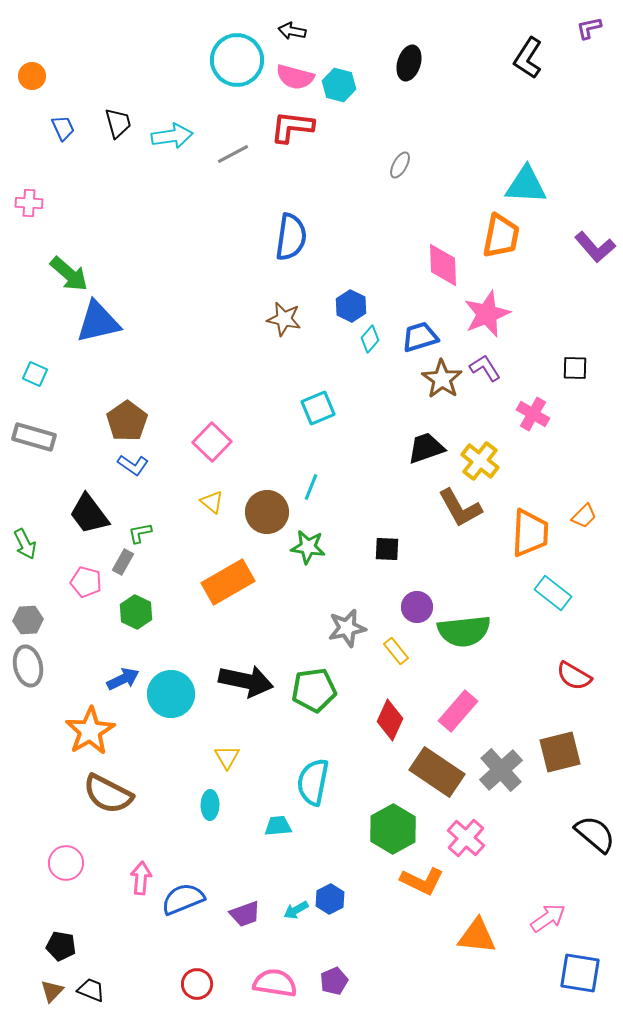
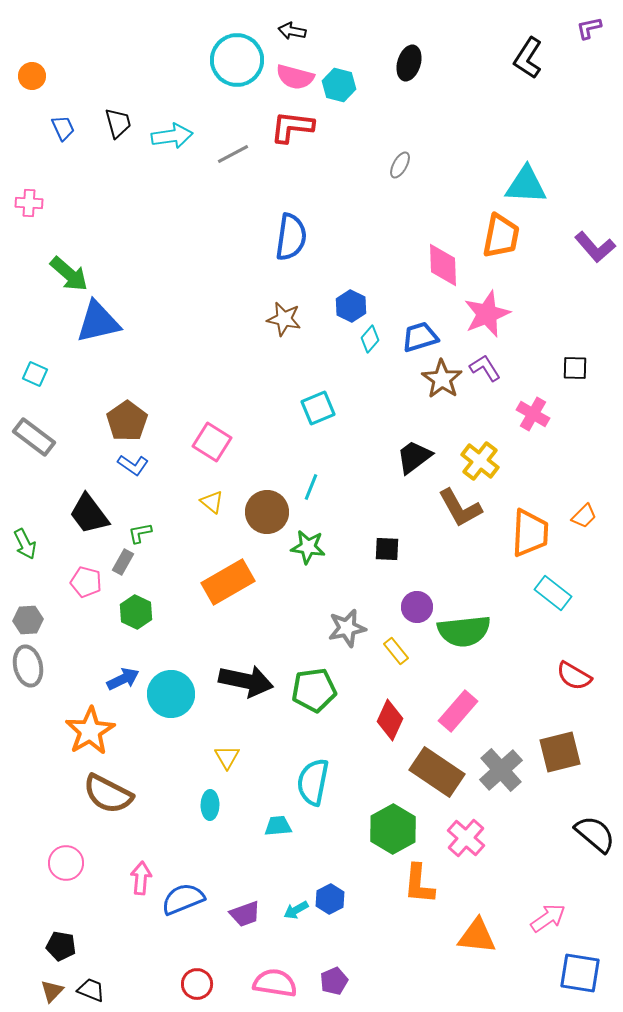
gray rectangle at (34, 437): rotated 21 degrees clockwise
pink square at (212, 442): rotated 12 degrees counterclockwise
black trapezoid at (426, 448): moved 12 px left, 9 px down; rotated 18 degrees counterclockwise
orange L-shape at (422, 881): moved 3 px left, 3 px down; rotated 69 degrees clockwise
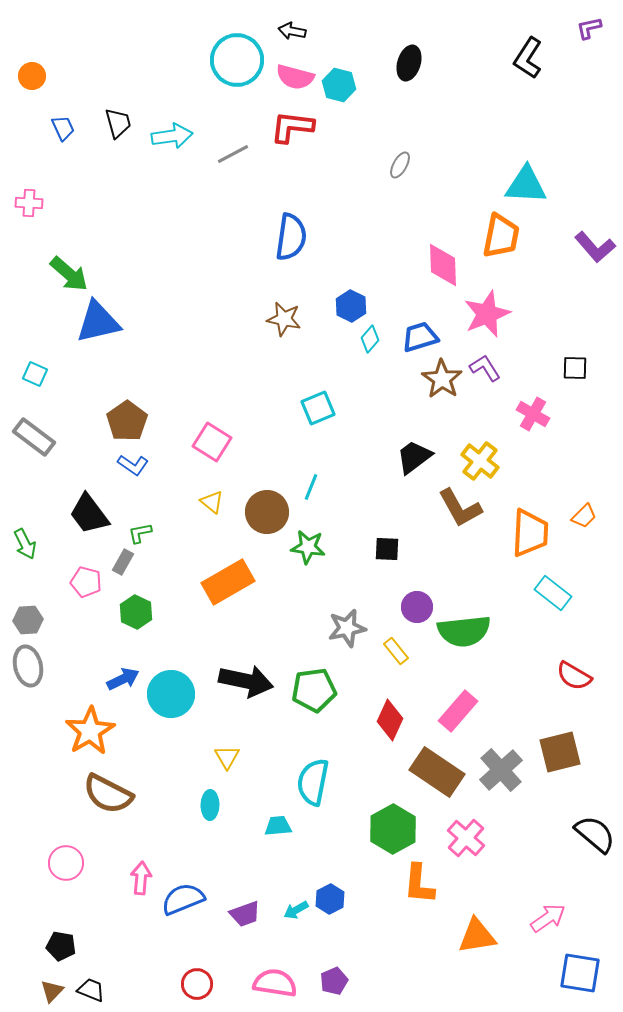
orange triangle at (477, 936): rotated 15 degrees counterclockwise
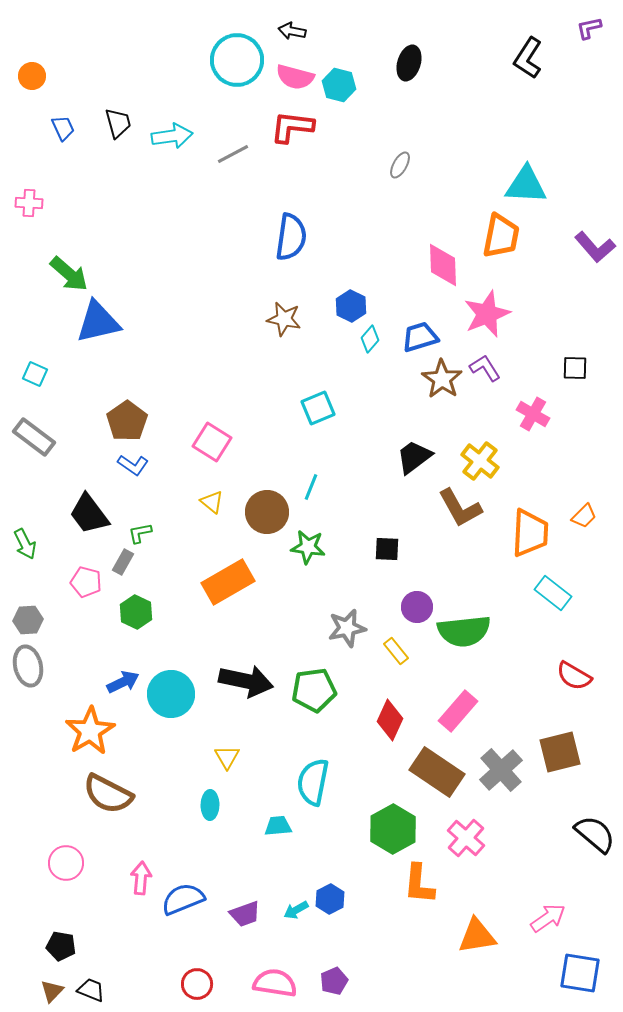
blue arrow at (123, 679): moved 3 px down
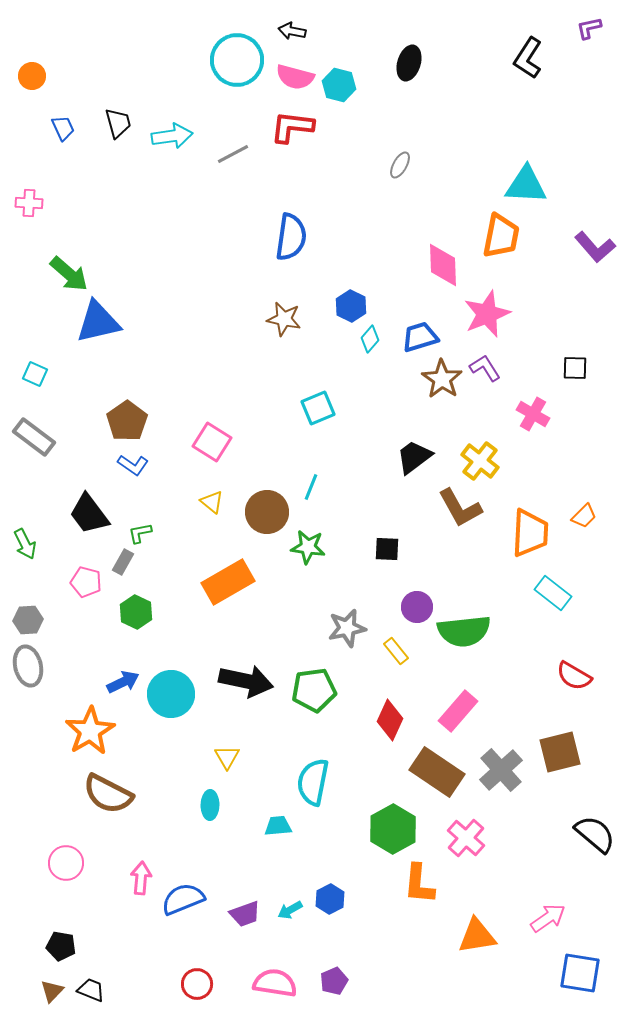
cyan arrow at (296, 910): moved 6 px left
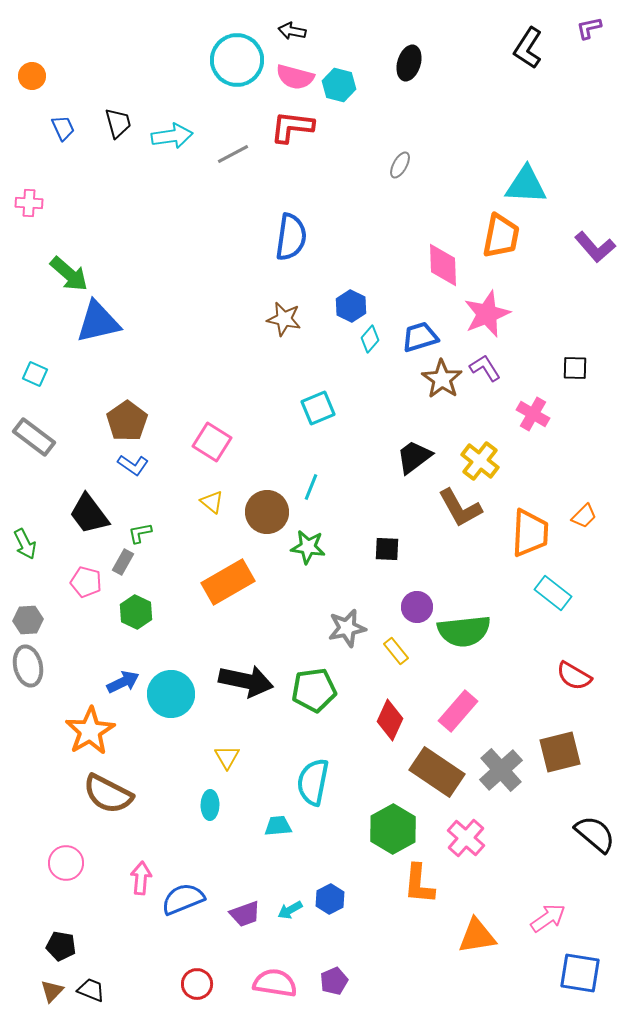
black L-shape at (528, 58): moved 10 px up
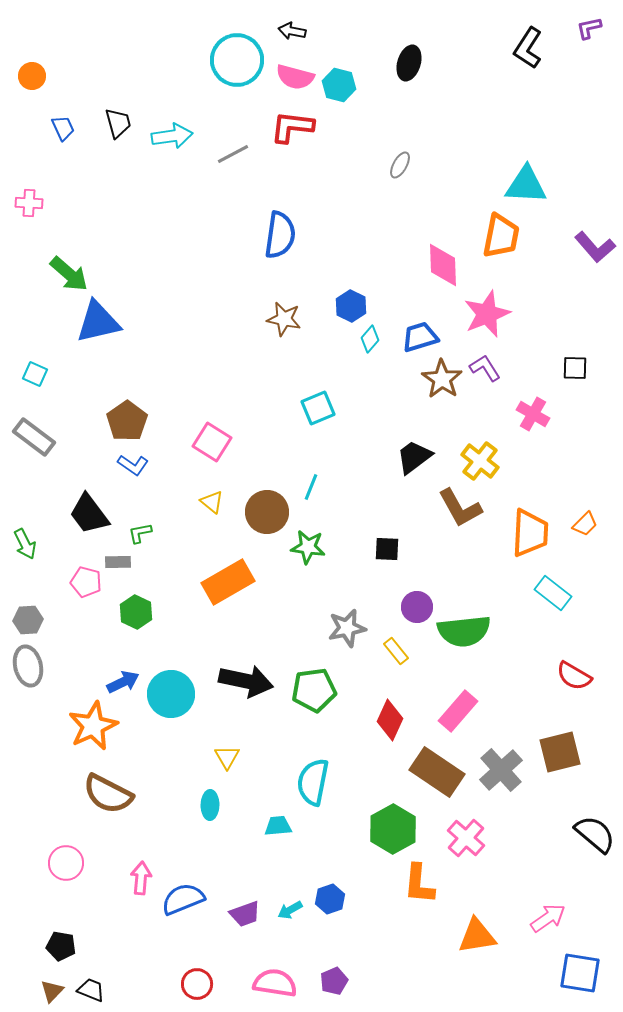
blue semicircle at (291, 237): moved 11 px left, 2 px up
orange trapezoid at (584, 516): moved 1 px right, 8 px down
gray rectangle at (123, 562): moved 5 px left; rotated 60 degrees clockwise
orange star at (90, 731): moved 3 px right, 5 px up; rotated 6 degrees clockwise
blue hexagon at (330, 899): rotated 8 degrees clockwise
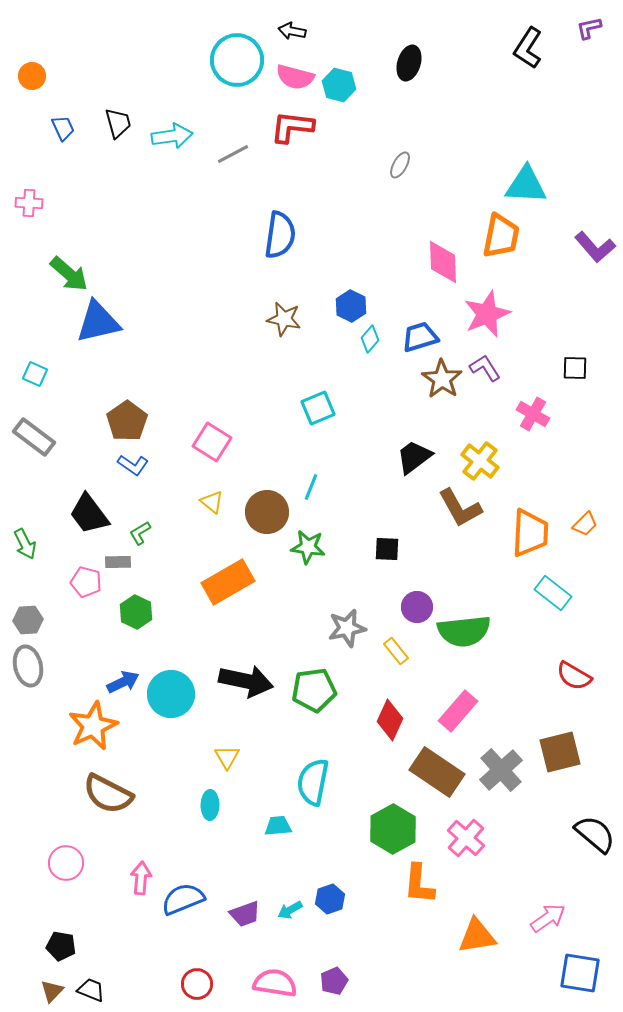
pink diamond at (443, 265): moved 3 px up
green L-shape at (140, 533): rotated 20 degrees counterclockwise
